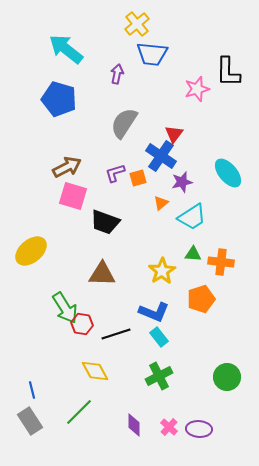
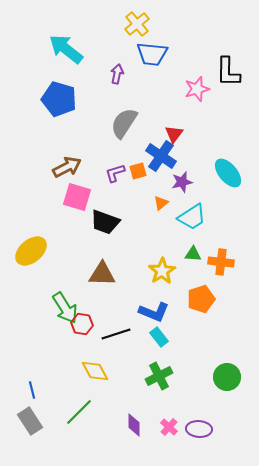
orange square: moved 7 px up
pink square: moved 4 px right, 1 px down
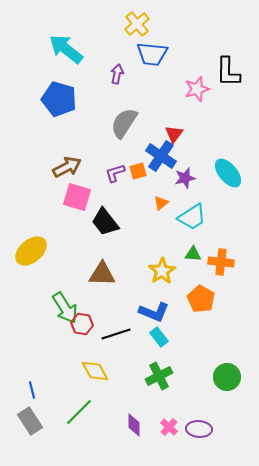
purple star: moved 3 px right, 4 px up
black trapezoid: rotated 32 degrees clockwise
orange pentagon: rotated 24 degrees counterclockwise
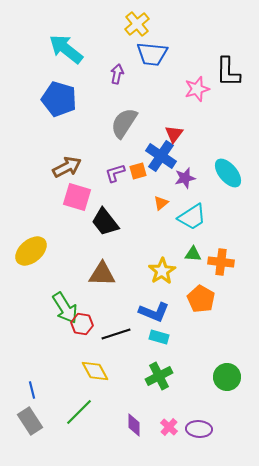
cyan rectangle: rotated 36 degrees counterclockwise
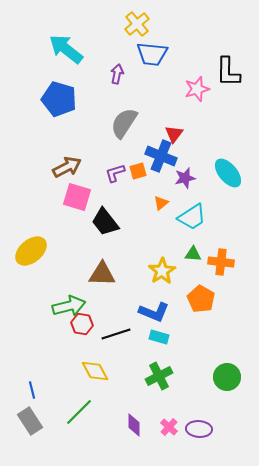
blue cross: rotated 12 degrees counterclockwise
green arrow: moved 4 px right, 2 px up; rotated 72 degrees counterclockwise
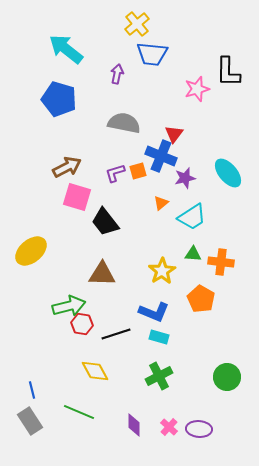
gray semicircle: rotated 68 degrees clockwise
green line: rotated 68 degrees clockwise
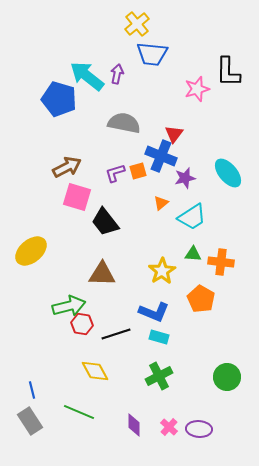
cyan arrow: moved 21 px right, 27 px down
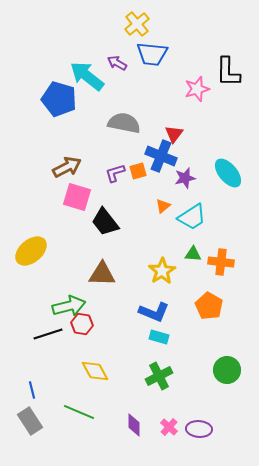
purple arrow: moved 11 px up; rotated 72 degrees counterclockwise
orange triangle: moved 2 px right, 3 px down
orange pentagon: moved 8 px right, 7 px down
black line: moved 68 px left
green circle: moved 7 px up
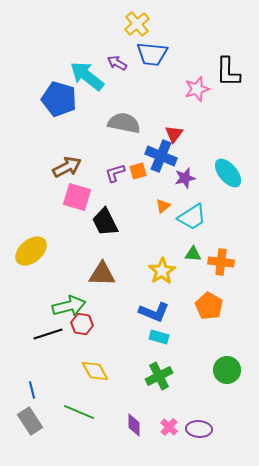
black trapezoid: rotated 12 degrees clockwise
